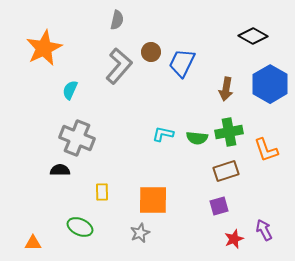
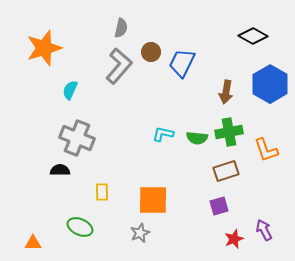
gray semicircle: moved 4 px right, 8 px down
orange star: rotated 9 degrees clockwise
brown arrow: moved 3 px down
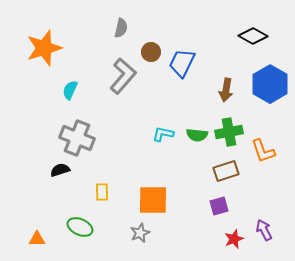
gray L-shape: moved 4 px right, 10 px down
brown arrow: moved 2 px up
green semicircle: moved 3 px up
orange L-shape: moved 3 px left, 1 px down
black semicircle: rotated 18 degrees counterclockwise
orange triangle: moved 4 px right, 4 px up
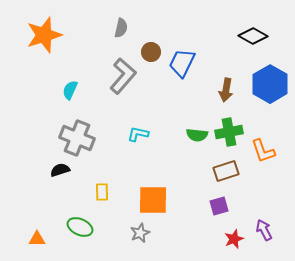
orange star: moved 13 px up
cyan L-shape: moved 25 px left
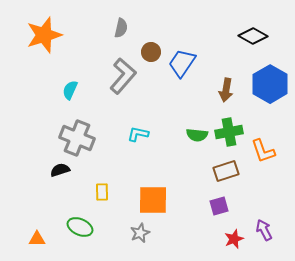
blue trapezoid: rotated 8 degrees clockwise
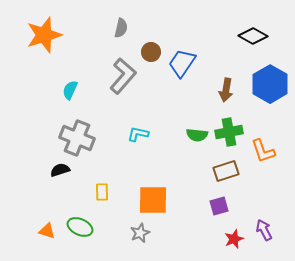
orange triangle: moved 10 px right, 8 px up; rotated 18 degrees clockwise
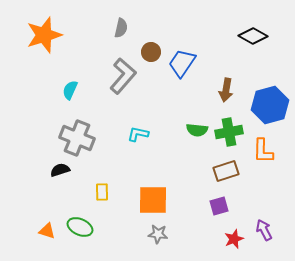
blue hexagon: moved 21 px down; rotated 15 degrees clockwise
green semicircle: moved 5 px up
orange L-shape: rotated 20 degrees clockwise
gray star: moved 18 px right, 1 px down; rotated 30 degrees clockwise
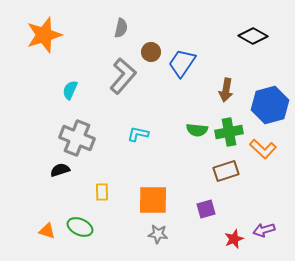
orange L-shape: moved 2 px up; rotated 48 degrees counterclockwise
purple square: moved 13 px left, 3 px down
purple arrow: rotated 80 degrees counterclockwise
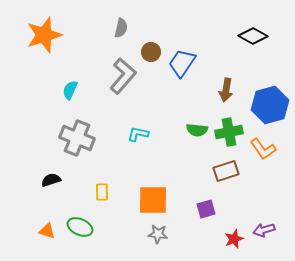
orange L-shape: rotated 12 degrees clockwise
black semicircle: moved 9 px left, 10 px down
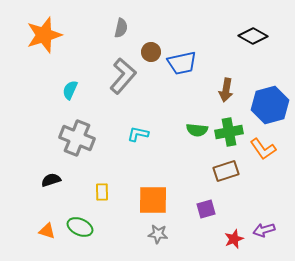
blue trapezoid: rotated 136 degrees counterclockwise
